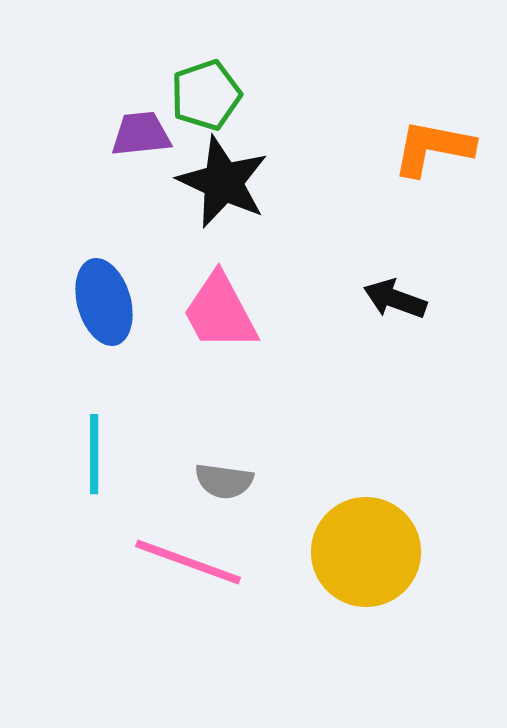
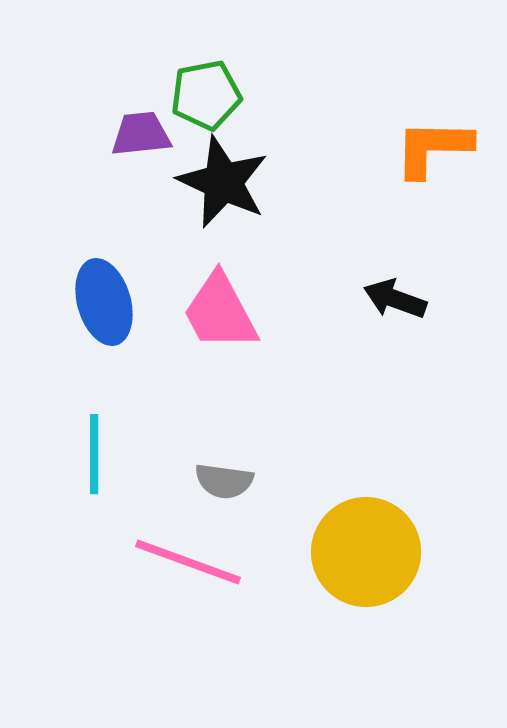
green pentagon: rotated 8 degrees clockwise
orange L-shape: rotated 10 degrees counterclockwise
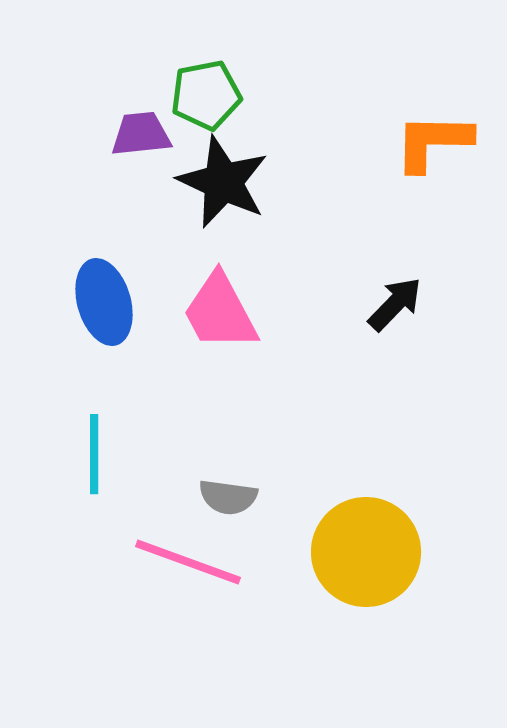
orange L-shape: moved 6 px up
black arrow: moved 5 px down; rotated 114 degrees clockwise
gray semicircle: moved 4 px right, 16 px down
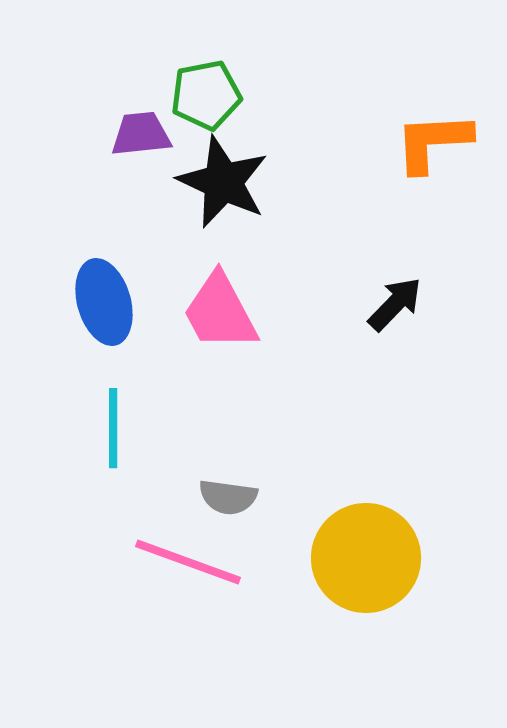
orange L-shape: rotated 4 degrees counterclockwise
cyan line: moved 19 px right, 26 px up
yellow circle: moved 6 px down
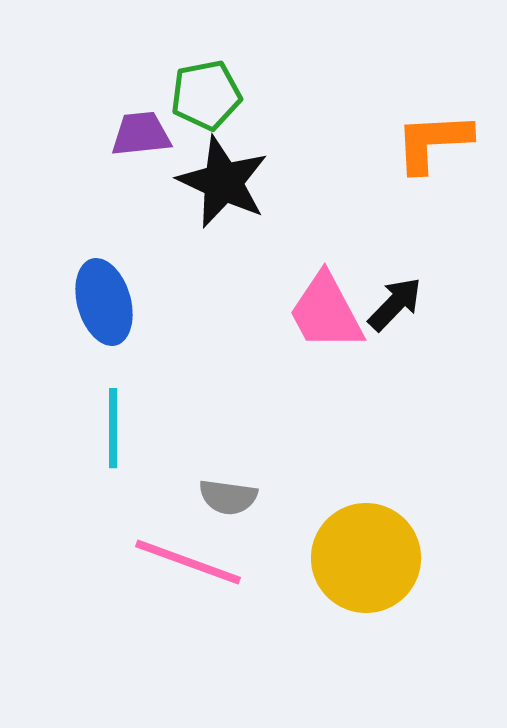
pink trapezoid: moved 106 px right
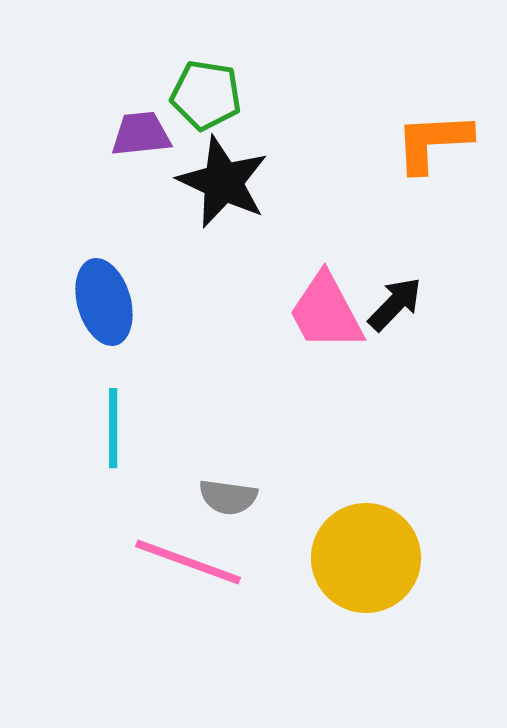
green pentagon: rotated 20 degrees clockwise
